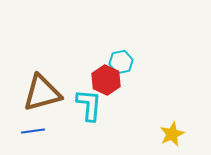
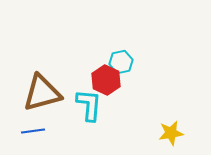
yellow star: moved 1 px left, 1 px up; rotated 15 degrees clockwise
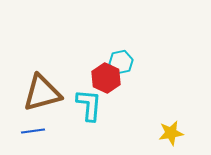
red hexagon: moved 2 px up
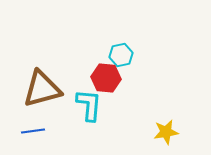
cyan hexagon: moved 7 px up
red hexagon: rotated 20 degrees counterclockwise
brown triangle: moved 4 px up
yellow star: moved 5 px left, 1 px up
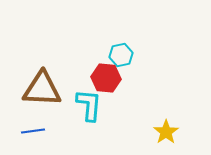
brown triangle: rotated 18 degrees clockwise
yellow star: rotated 25 degrees counterclockwise
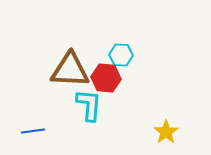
cyan hexagon: rotated 15 degrees clockwise
brown triangle: moved 28 px right, 19 px up
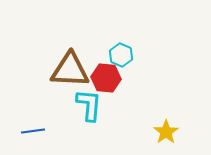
cyan hexagon: rotated 20 degrees clockwise
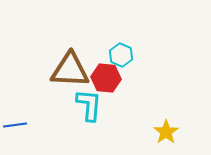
blue line: moved 18 px left, 6 px up
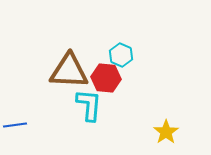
brown triangle: moved 1 px left, 1 px down
